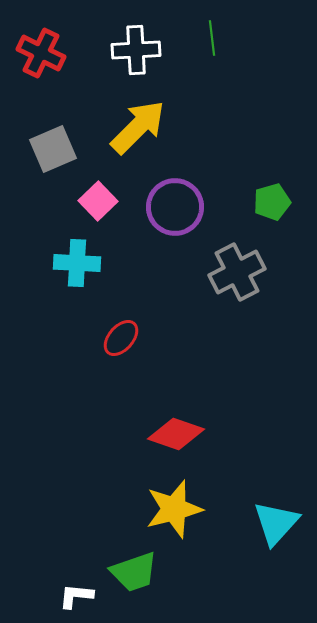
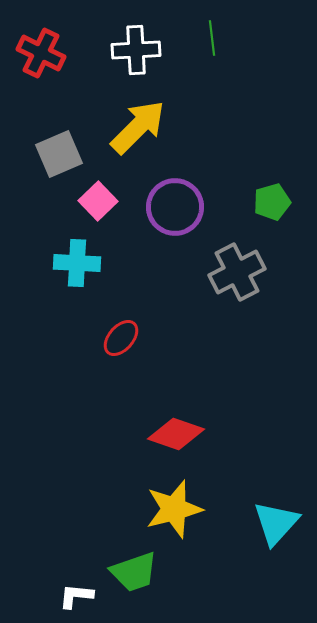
gray square: moved 6 px right, 5 px down
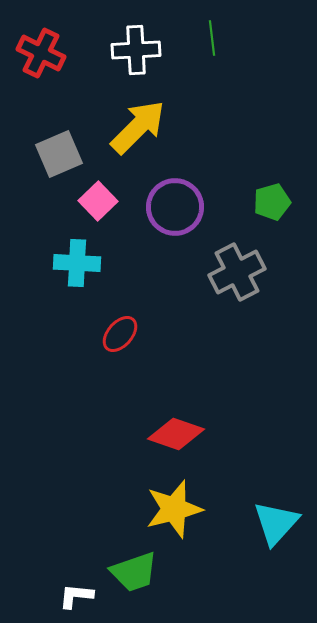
red ellipse: moved 1 px left, 4 px up
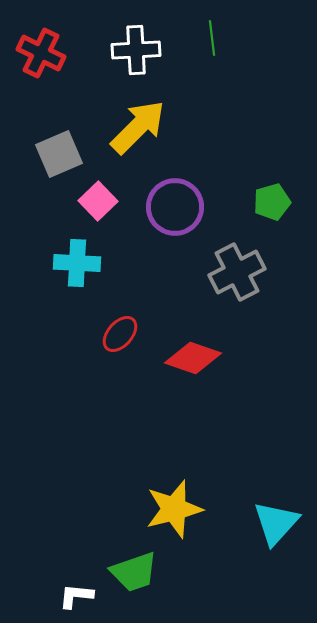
red diamond: moved 17 px right, 76 px up
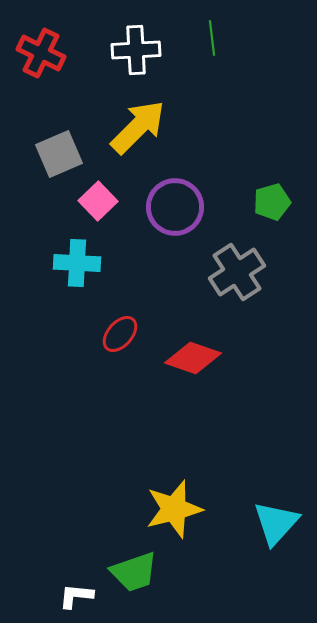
gray cross: rotated 6 degrees counterclockwise
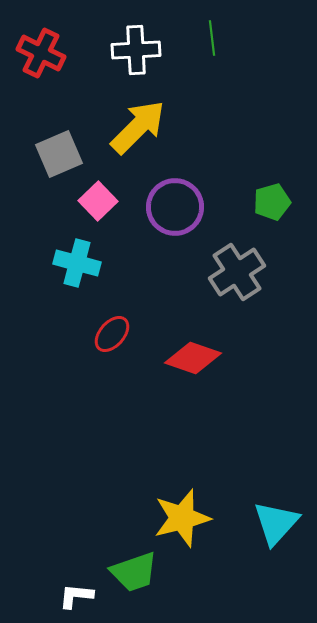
cyan cross: rotated 12 degrees clockwise
red ellipse: moved 8 px left
yellow star: moved 8 px right, 9 px down
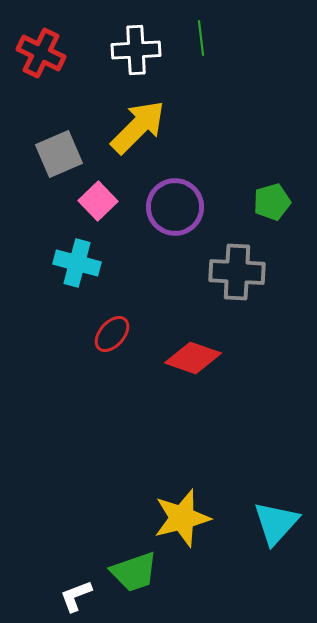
green line: moved 11 px left
gray cross: rotated 36 degrees clockwise
white L-shape: rotated 27 degrees counterclockwise
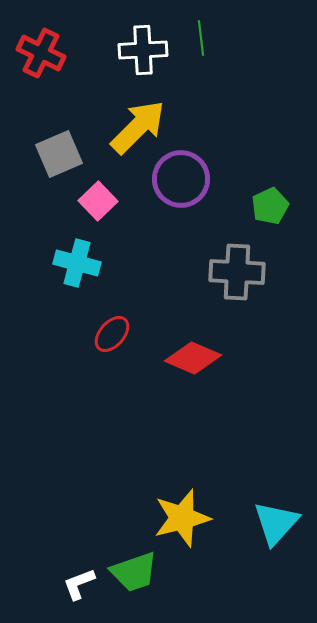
white cross: moved 7 px right
green pentagon: moved 2 px left, 4 px down; rotated 9 degrees counterclockwise
purple circle: moved 6 px right, 28 px up
red diamond: rotated 4 degrees clockwise
white L-shape: moved 3 px right, 12 px up
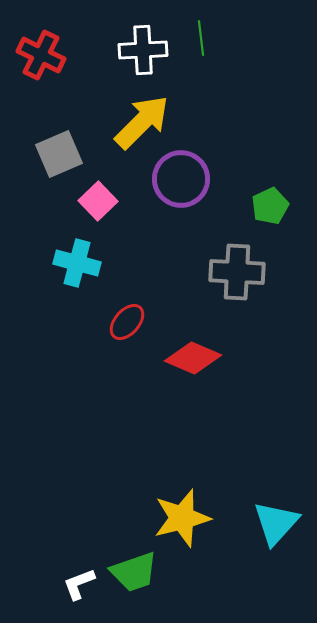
red cross: moved 2 px down
yellow arrow: moved 4 px right, 5 px up
red ellipse: moved 15 px right, 12 px up
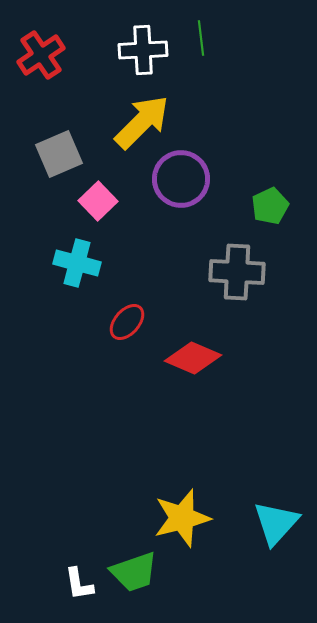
red cross: rotated 30 degrees clockwise
white L-shape: rotated 78 degrees counterclockwise
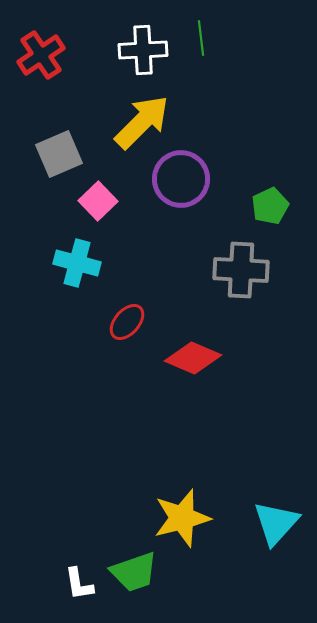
gray cross: moved 4 px right, 2 px up
